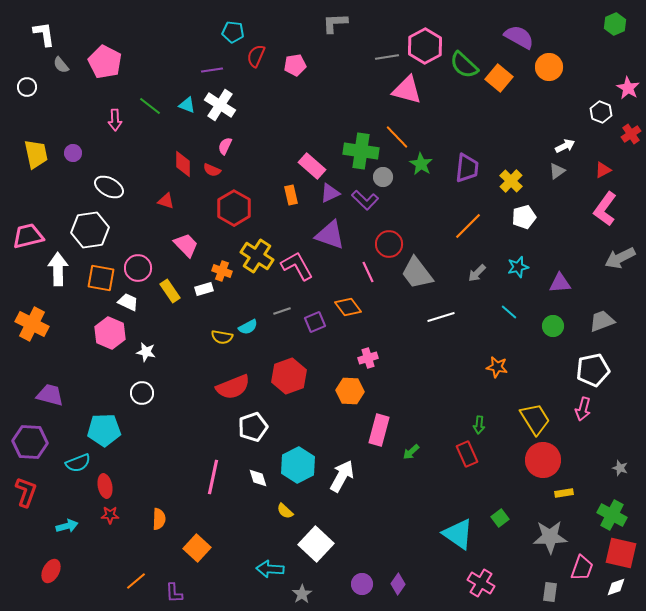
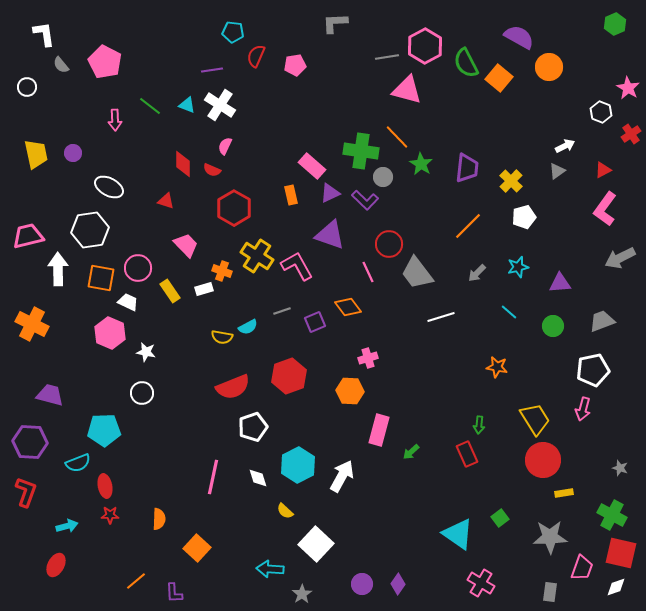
green semicircle at (464, 65): moved 2 px right, 2 px up; rotated 20 degrees clockwise
red ellipse at (51, 571): moved 5 px right, 6 px up
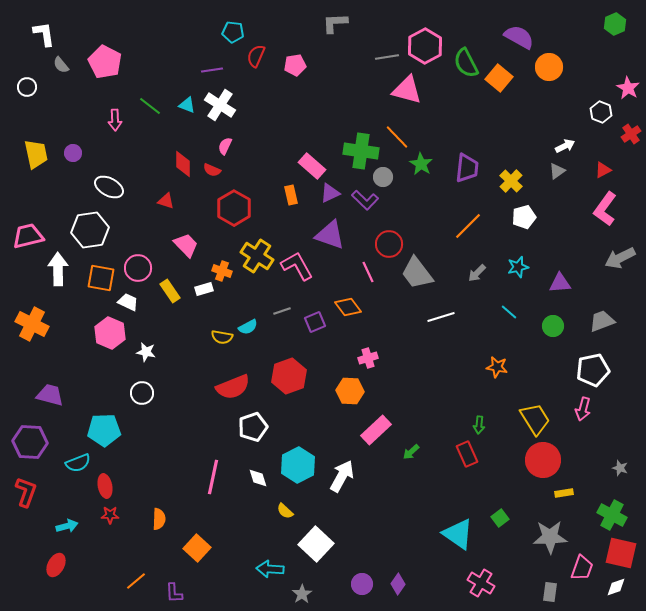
pink rectangle at (379, 430): moved 3 px left; rotated 32 degrees clockwise
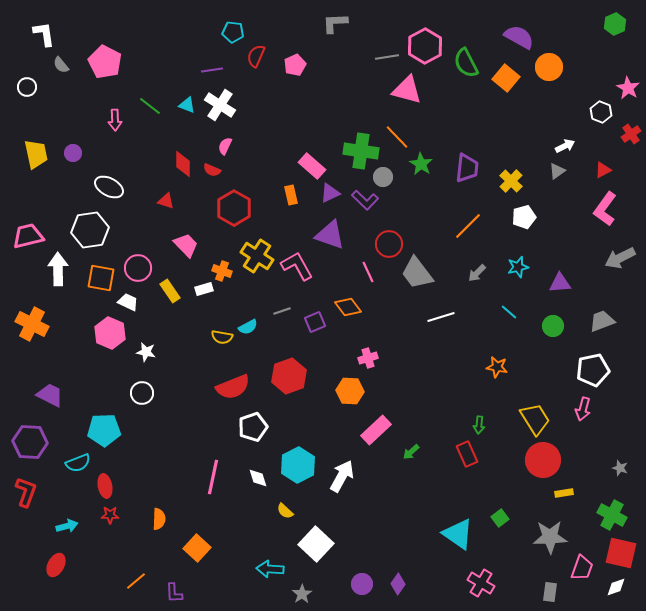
pink pentagon at (295, 65): rotated 15 degrees counterclockwise
orange square at (499, 78): moved 7 px right
purple trapezoid at (50, 395): rotated 12 degrees clockwise
